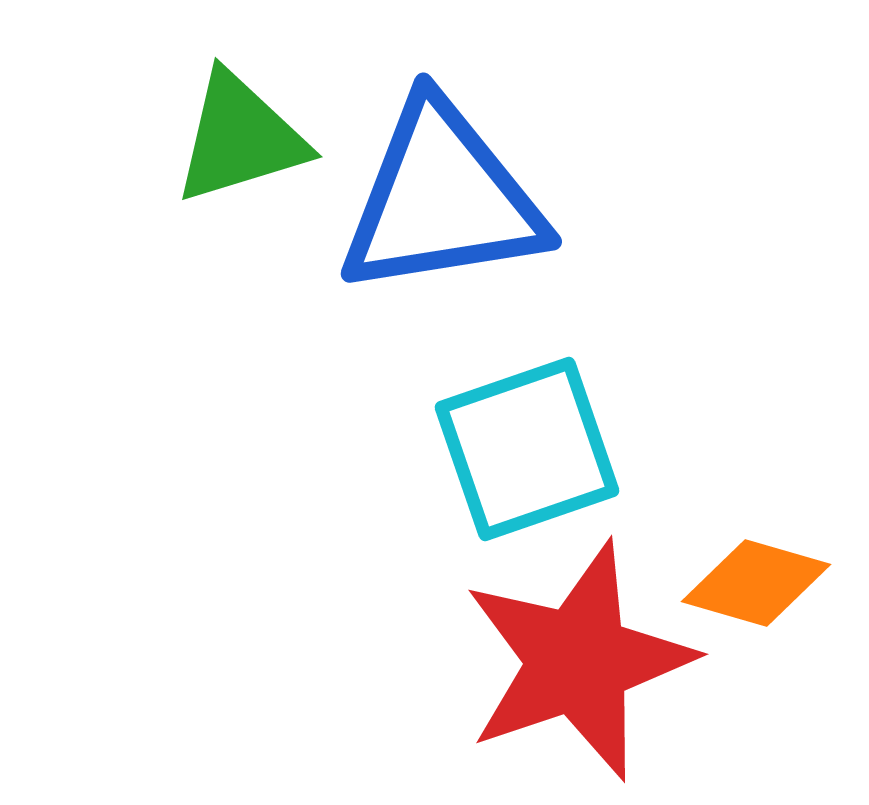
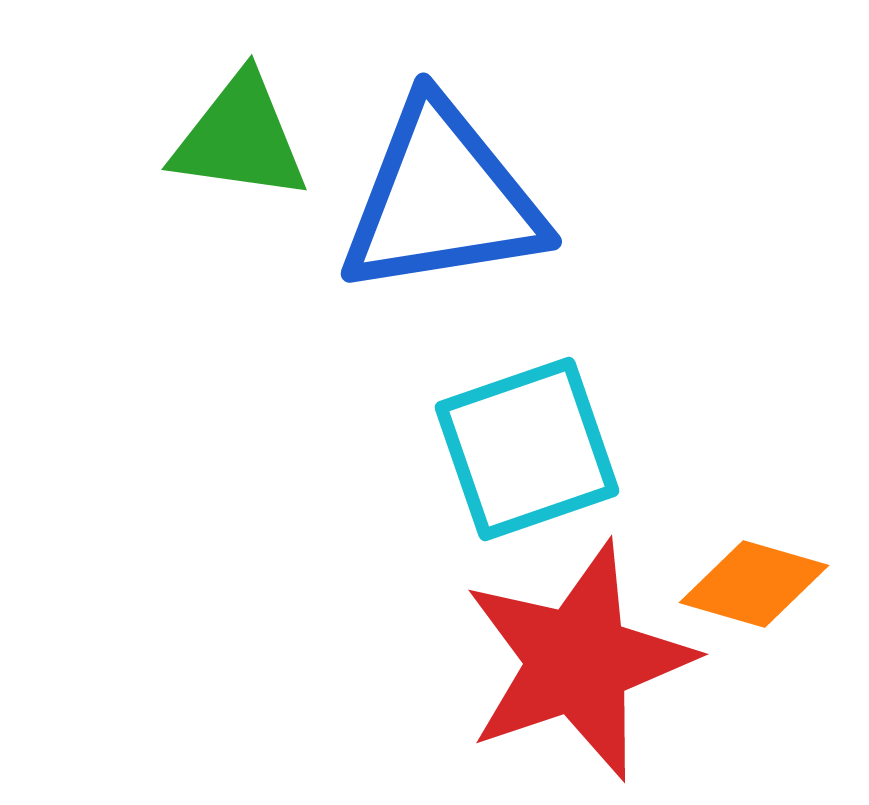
green triangle: rotated 25 degrees clockwise
orange diamond: moved 2 px left, 1 px down
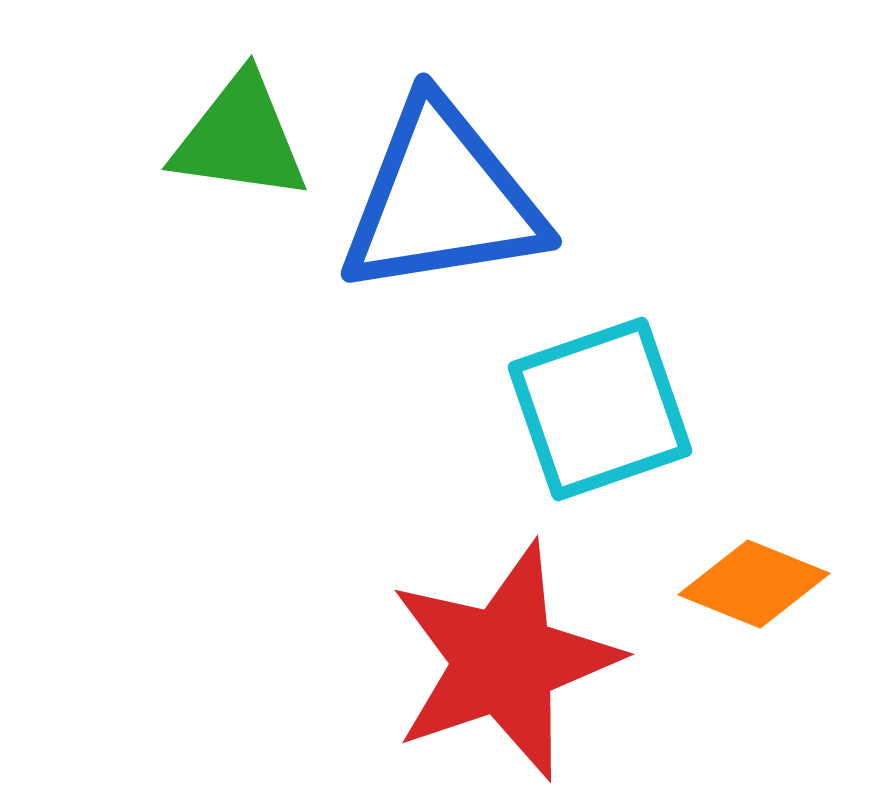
cyan square: moved 73 px right, 40 px up
orange diamond: rotated 6 degrees clockwise
red star: moved 74 px left
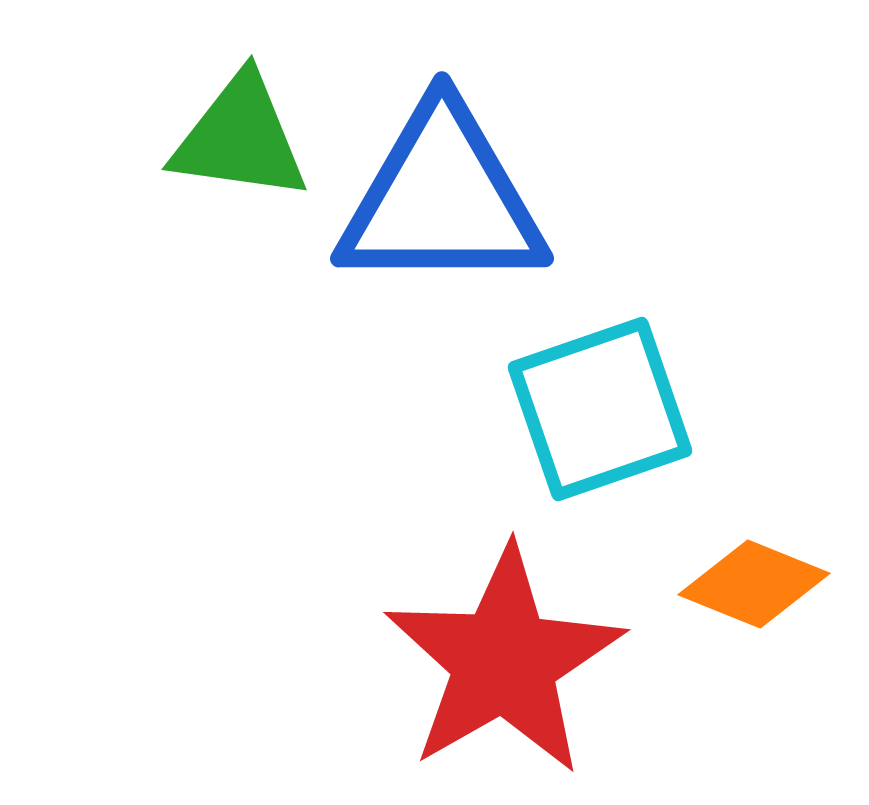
blue triangle: rotated 9 degrees clockwise
red star: rotated 11 degrees counterclockwise
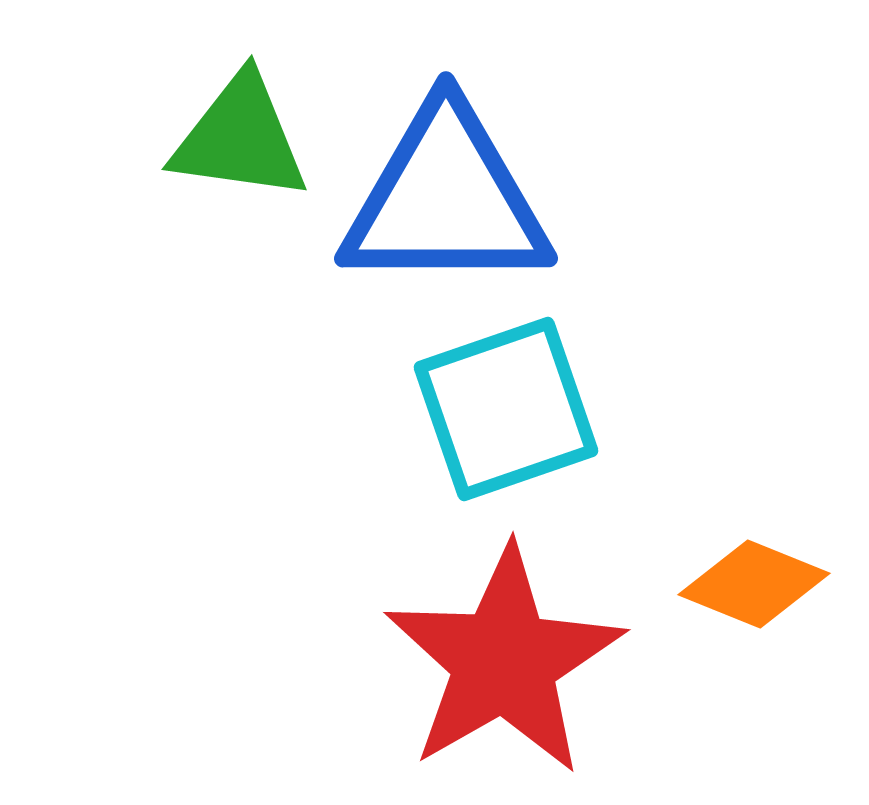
blue triangle: moved 4 px right
cyan square: moved 94 px left
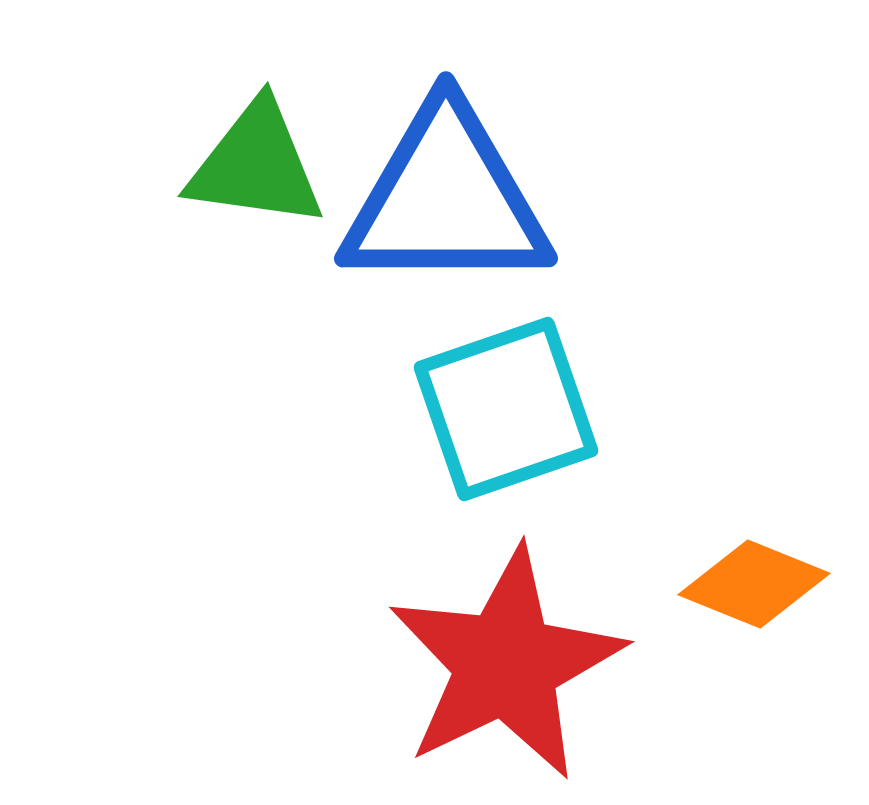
green triangle: moved 16 px right, 27 px down
red star: moved 2 px right, 3 px down; rotated 4 degrees clockwise
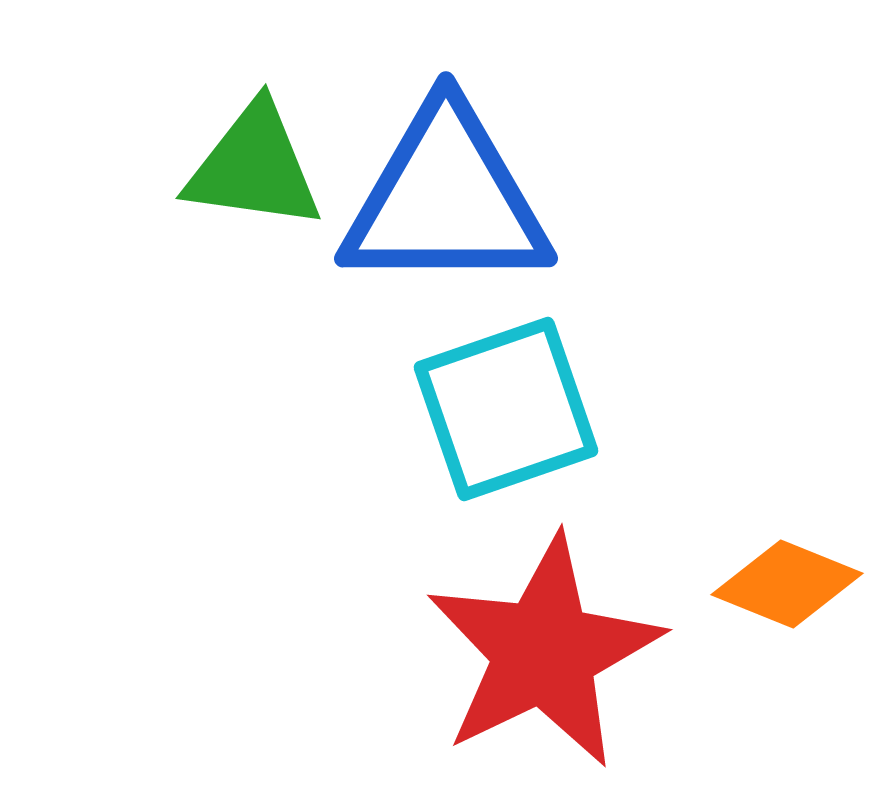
green triangle: moved 2 px left, 2 px down
orange diamond: moved 33 px right
red star: moved 38 px right, 12 px up
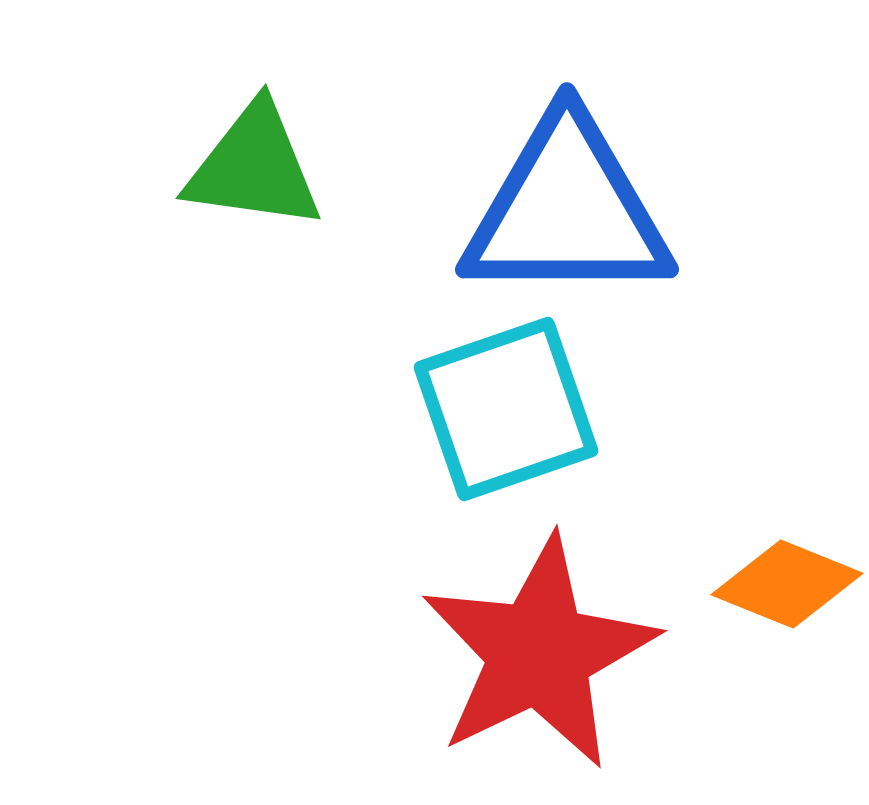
blue triangle: moved 121 px right, 11 px down
red star: moved 5 px left, 1 px down
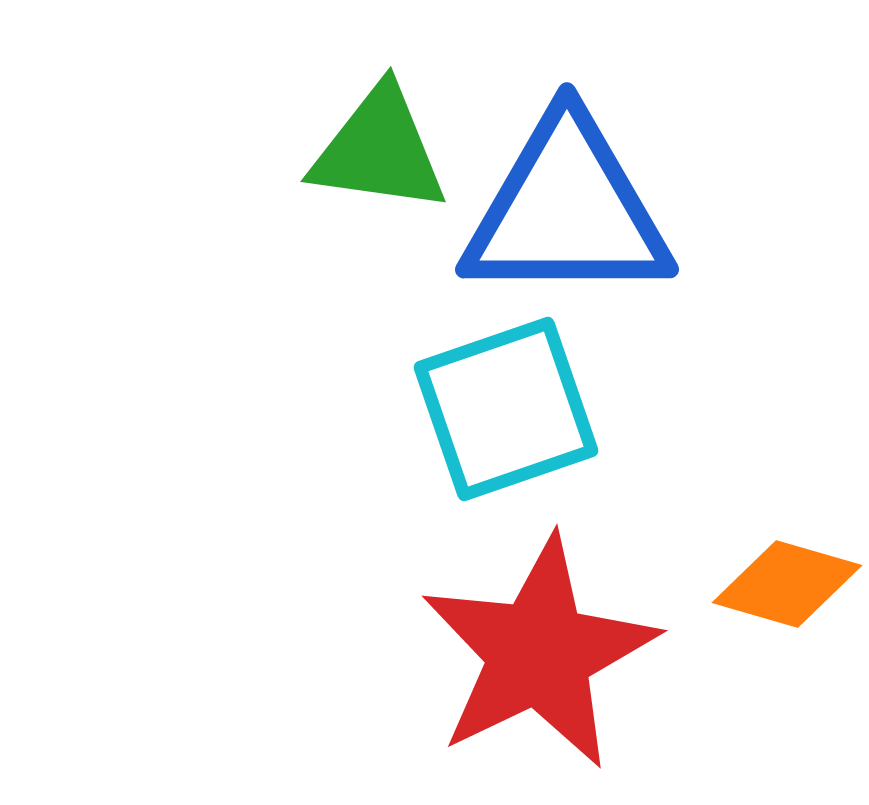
green triangle: moved 125 px right, 17 px up
orange diamond: rotated 6 degrees counterclockwise
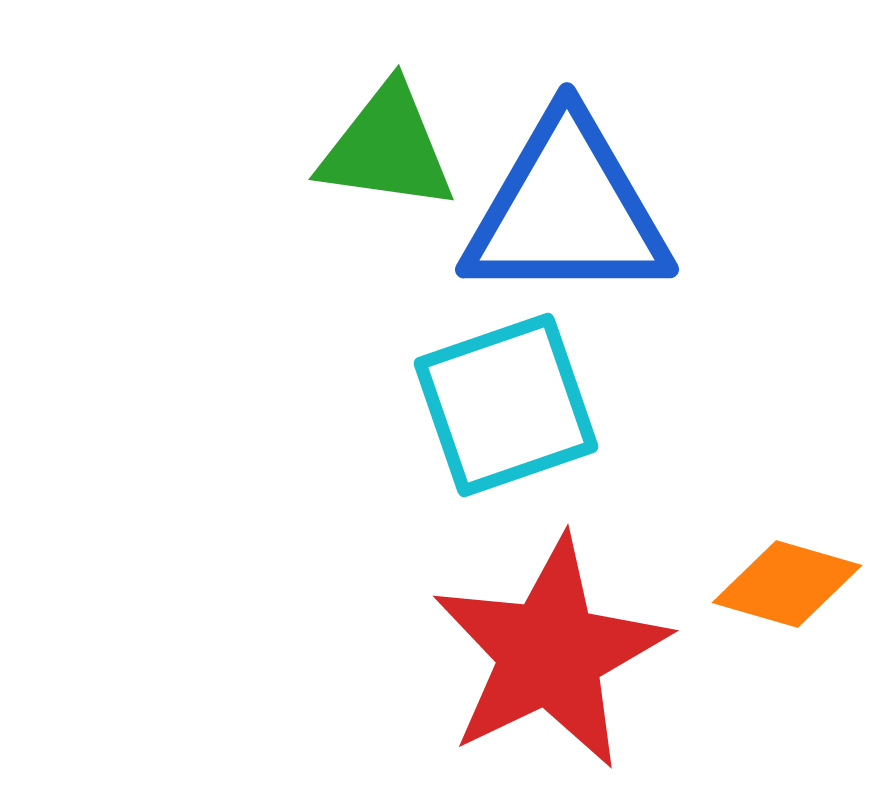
green triangle: moved 8 px right, 2 px up
cyan square: moved 4 px up
red star: moved 11 px right
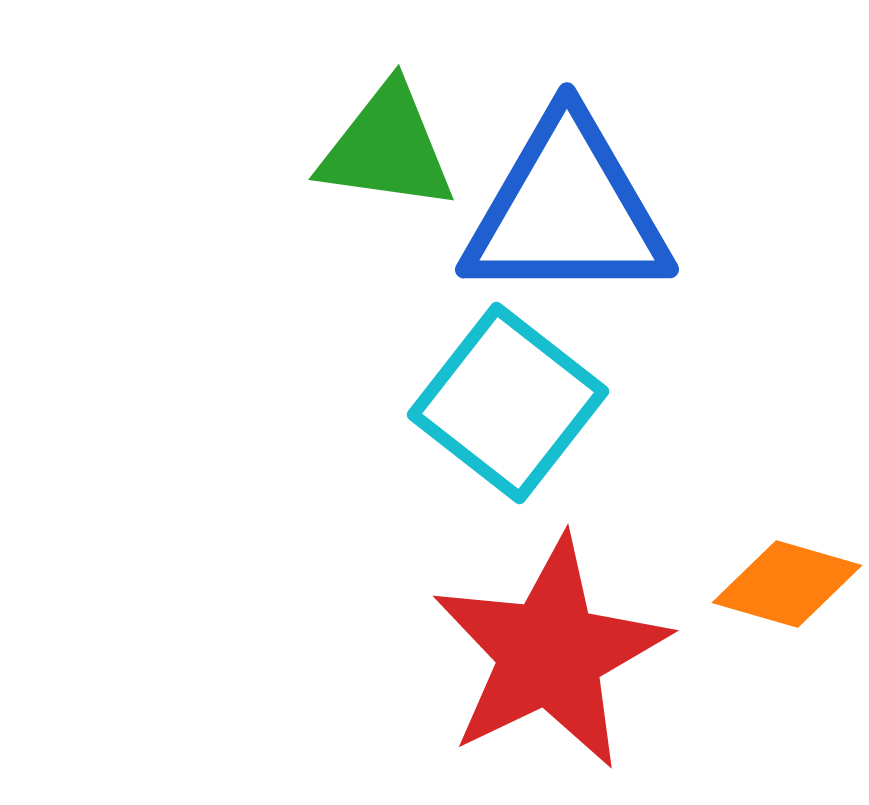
cyan square: moved 2 px right, 2 px up; rotated 33 degrees counterclockwise
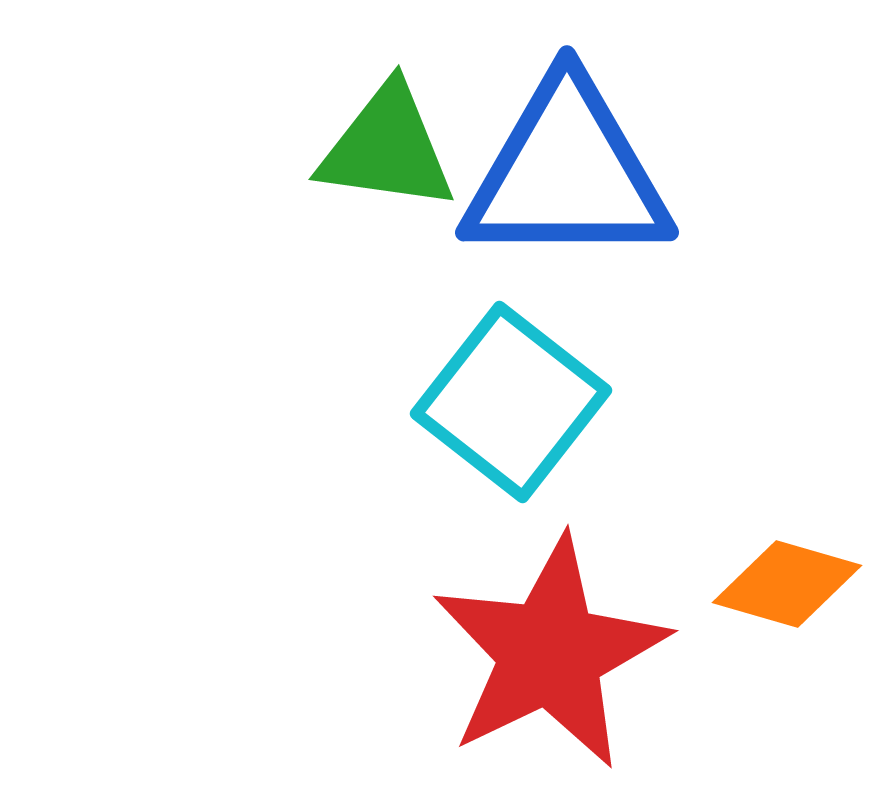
blue triangle: moved 37 px up
cyan square: moved 3 px right, 1 px up
